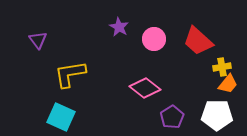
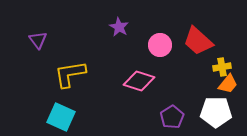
pink circle: moved 6 px right, 6 px down
pink diamond: moved 6 px left, 7 px up; rotated 20 degrees counterclockwise
white pentagon: moved 1 px left, 3 px up
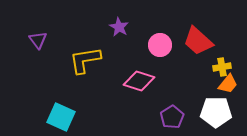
yellow L-shape: moved 15 px right, 14 px up
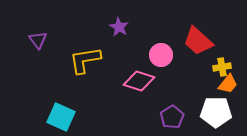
pink circle: moved 1 px right, 10 px down
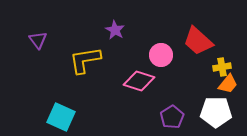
purple star: moved 4 px left, 3 px down
